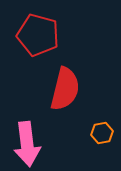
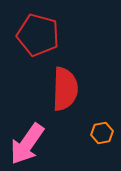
red semicircle: rotated 12 degrees counterclockwise
pink arrow: rotated 42 degrees clockwise
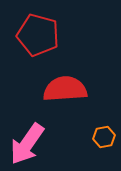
red semicircle: rotated 96 degrees counterclockwise
orange hexagon: moved 2 px right, 4 px down
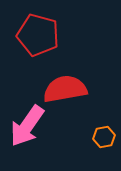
red semicircle: rotated 6 degrees counterclockwise
pink arrow: moved 18 px up
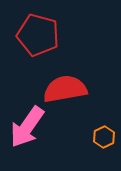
pink arrow: moved 1 px down
orange hexagon: rotated 15 degrees counterclockwise
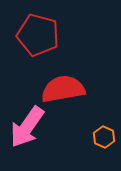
red semicircle: moved 2 px left
orange hexagon: rotated 10 degrees counterclockwise
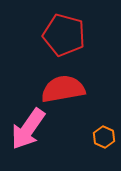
red pentagon: moved 26 px right
pink arrow: moved 1 px right, 2 px down
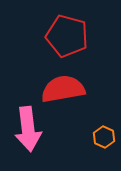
red pentagon: moved 3 px right, 1 px down
pink arrow: rotated 42 degrees counterclockwise
